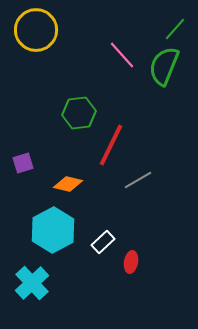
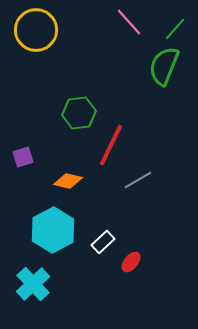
pink line: moved 7 px right, 33 px up
purple square: moved 6 px up
orange diamond: moved 3 px up
red ellipse: rotated 30 degrees clockwise
cyan cross: moved 1 px right, 1 px down
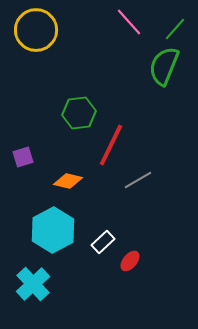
red ellipse: moved 1 px left, 1 px up
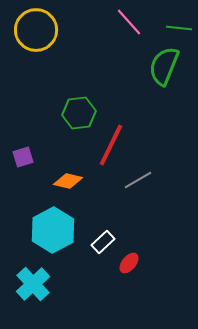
green line: moved 4 px right, 1 px up; rotated 55 degrees clockwise
red ellipse: moved 1 px left, 2 px down
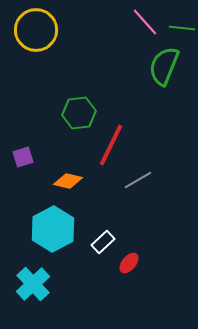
pink line: moved 16 px right
green line: moved 3 px right
cyan hexagon: moved 1 px up
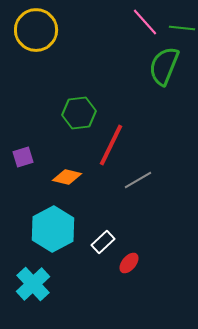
orange diamond: moved 1 px left, 4 px up
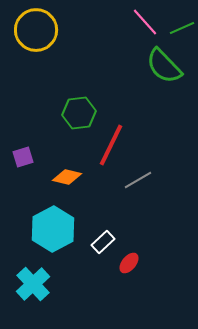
green line: rotated 30 degrees counterclockwise
green semicircle: rotated 66 degrees counterclockwise
